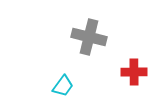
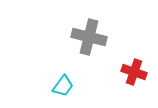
red cross: rotated 20 degrees clockwise
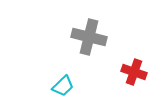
cyan trapezoid: rotated 10 degrees clockwise
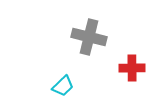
red cross: moved 2 px left, 4 px up; rotated 20 degrees counterclockwise
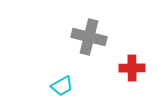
cyan trapezoid: moved 1 px left; rotated 15 degrees clockwise
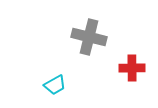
cyan trapezoid: moved 7 px left, 1 px up
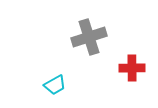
gray cross: rotated 32 degrees counterclockwise
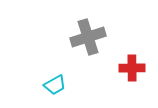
gray cross: moved 1 px left
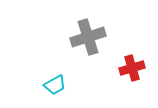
red cross: rotated 15 degrees counterclockwise
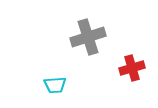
cyan trapezoid: rotated 25 degrees clockwise
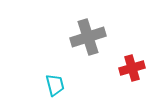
cyan trapezoid: rotated 100 degrees counterclockwise
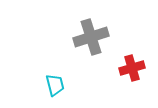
gray cross: moved 3 px right
